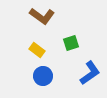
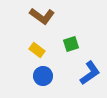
green square: moved 1 px down
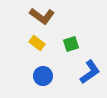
yellow rectangle: moved 7 px up
blue L-shape: moved 1 px up
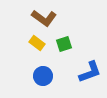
brown L-shape: moved 2 px right, 2 px down
green square: moved 7 px left
blue L-shape: rotated 15 degrees clockwise
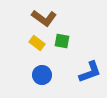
green square: moved 2 px left, 3 px up; rotated 28 degrees clockwise
blue circle: moved 1 px left, 1 px up
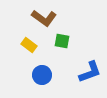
yellow rectangle: moved 8 px left, 2 px down
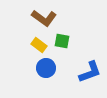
yellow rectangle: moved 10 px right
blue circle: moved 4 px right, 7 px up
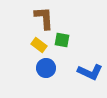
brown L-shape: rotated 130 degrees counterclockwise
green square: moved 1 px up
blue L-shape: rotated 45 degrees clockwise
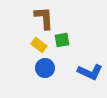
green square: rotated 21 degrees counterclockwise
blue circle: moved 1 px left
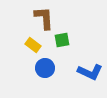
yellow rectangle: moved 6 px left
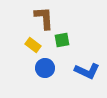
blue L-shape: moved 3 px left, 1 px up
